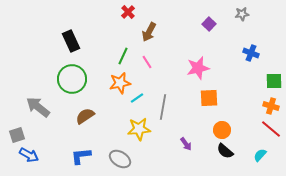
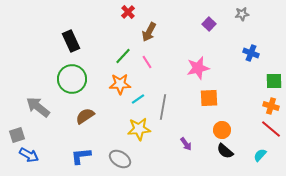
green line: rotated 18 degrees clockwise
orange star: moved 1 px down; rotated 10 degrees clockwise
cyan line: moved 1 px right, 1 px down
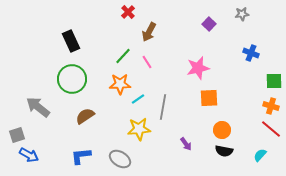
black semicircle: moved 1 px left; rotated 30 degrees counterclockwise
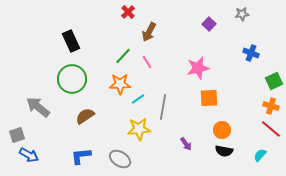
green square: rotated 24 degrees counterclockwise
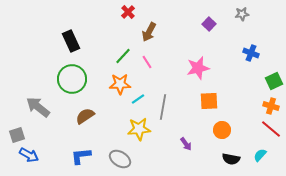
orange square: moved 3 px down
black semicircle: moved 7 px right, 8 px down
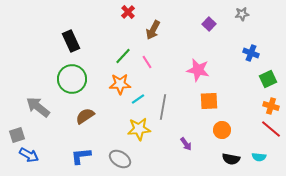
brown arrow: moved 4 px right, 2 px up
pink star: moved 2 px down; rotated 25 degrees clockwise
green square: moved 6 px left, 2 px up
cyan semicircle: moved 1 px left, 2 px down; rotated 128 degrees counterclockwise
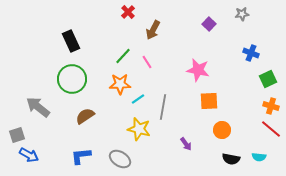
yellow star: rotated 20 degrees clockwise
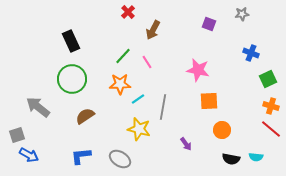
purple square: rotated 24 degrees counterclockwise
cyan semicircle: moved 3 px left
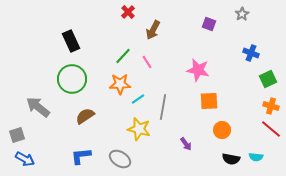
gray star: rotated 24 degrees counterclockwise
blue arrow: moved 4 px left, 4 px down
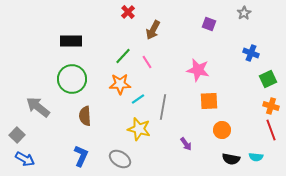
gray star: moved 2 px right, 1 px up
black rectangle: rotated 65 degrees counterclockwise
brown semicircle: rotated 60 degrees counterclockwise
red line: moved 1 px down; rotated 30 degrees clockwise
gray square: rotated 28 degrees counterclockwise
blue L-shape: rotated 120 degrees clockwise
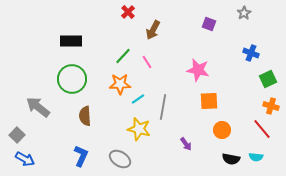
red line: moved 9 px left, 1 px up; rotated 20 degrees counterclockwise
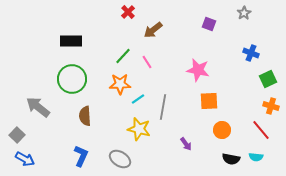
brown arrow: rotated 24 degrees clockwise
red line: moved 1 px left, 1 px down
